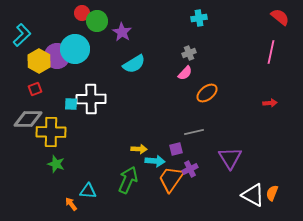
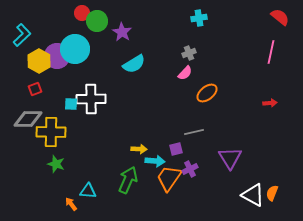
orange trapezoid: moved 2 px left, 1 px up
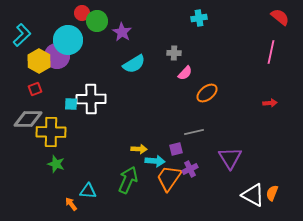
cyan circle: moved 7 px left, 9 px up
gray cross: moved 15 px left; rotated 24 degrees clockwise
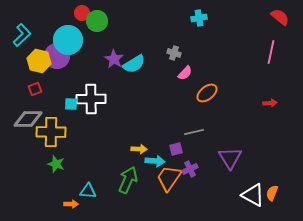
purple star: moved 8 px left, 27 px down
gray cross: rotated 16 degrees clockwise
yellow hexagon: rotated 15 degrees counterclockwise
orange arrow: rotated 128 degrees clockwise
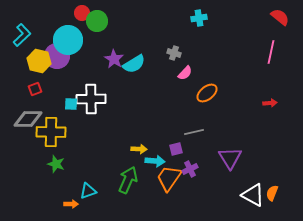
cyan triangle: rotated 24 degrees counterclockwise
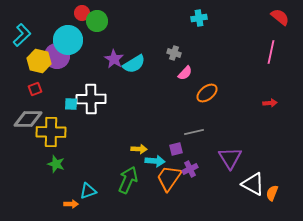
white triangle: moved 11 px up
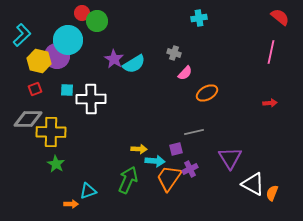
orange ellipse: rotated 10 degrees clockwise
cyan square: moved 4 px left, 14 px up
green star: rotated 12 degrees clockwise
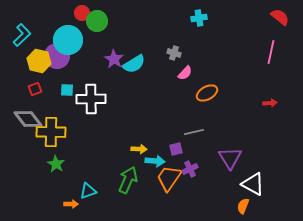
gray diamond: rotated 52 degrees clockwise
orange semicircle: moved 29 px left, 13 px down
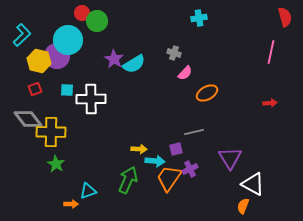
red semicircle: moved 5 px right; rotated 36 degrees clockwise
